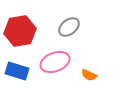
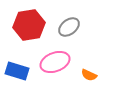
red hexagon: moved 9 px right, 6 px up
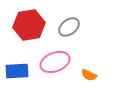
blue rectangle: rotated 20 degrees counterclockwise
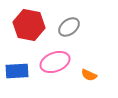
red hexagon: rotated 20 degrees clockwise
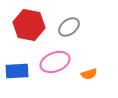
orange semicircle: moved 1 px up; rotated 42 degrees counterclockwise
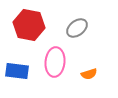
gray ellipse: moved 8 px right, 1 px down
pink ellipse: rotated 64 degrees counterclockwise
blue rectangle: rotated 10 degrees clockwise
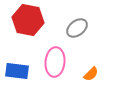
red hexagon: moved 1 px left, 5 px up
orange semicircle: moved 2 px right; rotated 28 degrees counterclockwise
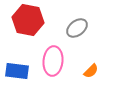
pink ellipse: moved 2 px left, 1 px up
orange semicircle: moved 3 px up
